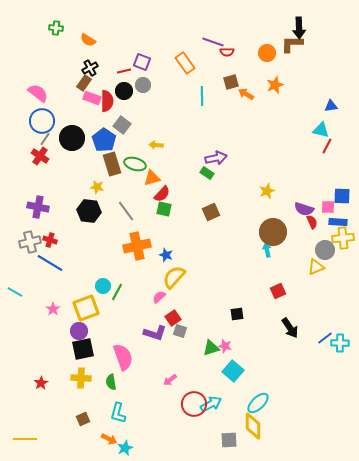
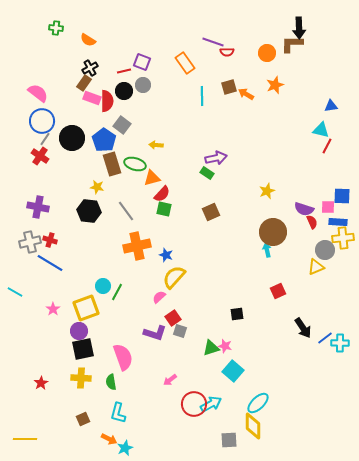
brown square at (231, 82): moved 2 px left, 5 px down
black arrow at (290, 328): moved 13 px right
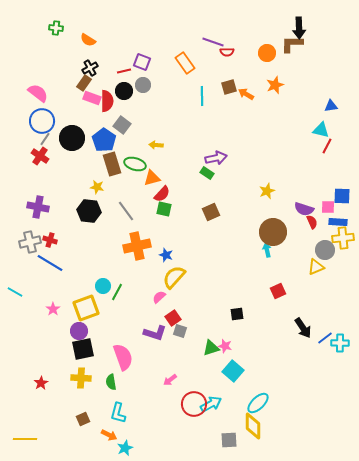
orange arrow at (109, 439): moved 4 px up
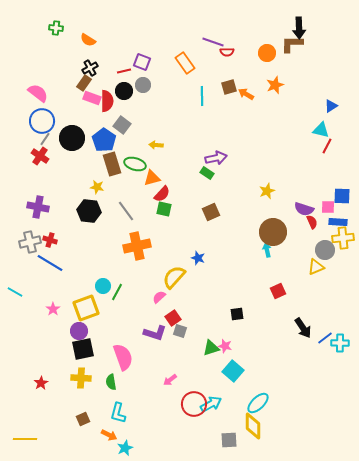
blue triangle at (331, 106): rotated 24 degrees counterclockwise
blue star at (166, 255): moved 32 px right, 3 px down
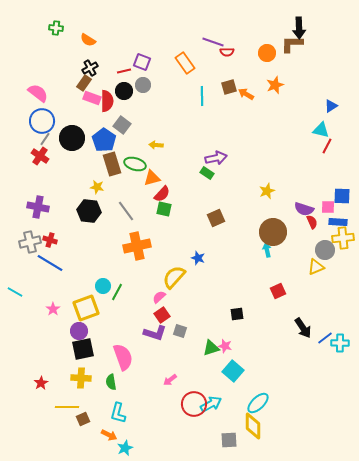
brown square at (211, 212): moved 5 px right, 6 px down
red square at (173, 318): moved 11 px left, 3 px up
yellow line at (25, 439): moved 42 px right, 32 px up
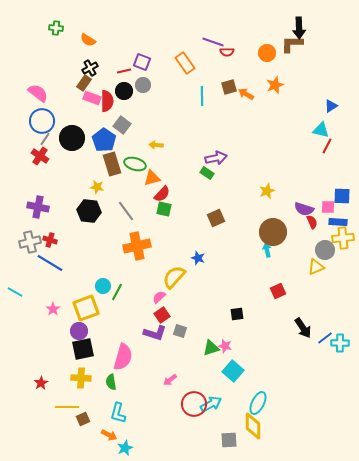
pink semicircle at (123, 357): rotated 36 degrees clockwise
cyan ellipse at (258, 403): rotated 20 degrees counterclockwise
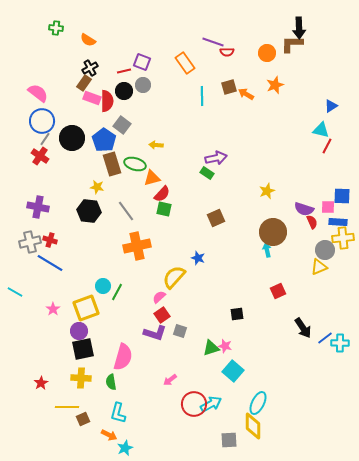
yellow triangle at (316, 267): moved 3 px right
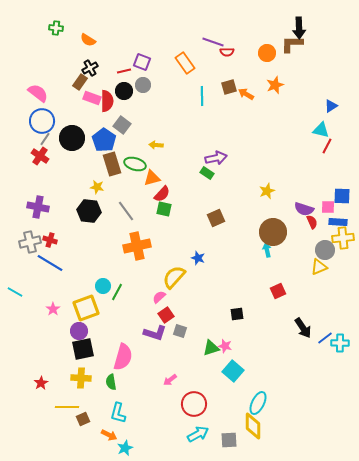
brown rectangle at (84, 83): moved 4 px left, 1 px up
red square at (162, 315): moved 4 px right
cyan arrow at (211, 404): moved 13 px left, 30 px down
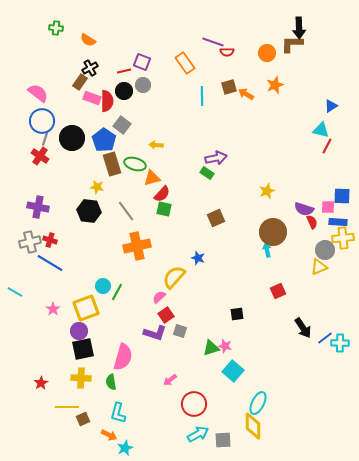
gray line at (45, 139): rotated 16 degrees counterclockwise
gray square at (229, 440): moved 6 px left
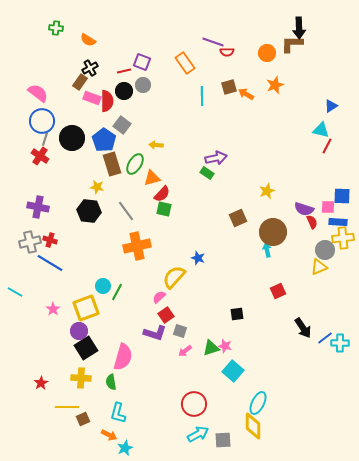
green ellipse at (135, 164): rotated 75 degrees counterclockwise
brown square at (216, 218): moved 22 px right
black square at (83, 349): moved 3 px right, 1 px up; rotated 20 degrees counterclockwise
pink arrow at (170, 380): moved 15 px right, 29 px up
